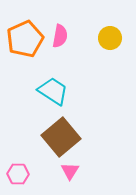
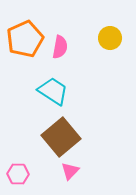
pink semicircle: moved 11 px down
pink triangle: rotated 12 degrees clockwise
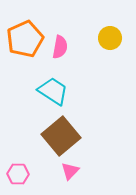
brown square: moved 1 px up
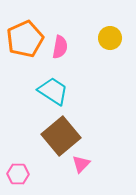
pink triangle: moved 11 px right, 7 px up
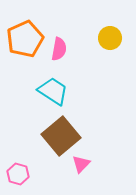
pink semicircle: moved 1 px left, 2 px down
pink hexagon: rotated 15 degrees clockwise
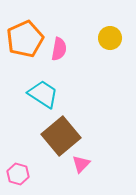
cyan trapezoid: moved 10 px left, 3 px down
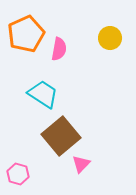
orange pentagon: moved 1 px right, 5 px up
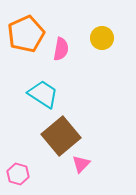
yellow circle: moved 8 px left
pink semicircle: moved 2 px right
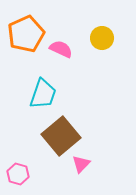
pink semicircle: rotated 75 degrees counterclockwise
cyan trapezoid: rotated 76 degrees clockwise
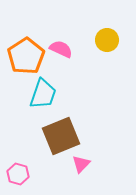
orange pentagon: moved 22 px down; rotated 9 degrees counterclockwise
yellow circle: moved 5 px right, 2 px down
brown square: rotated 18 degrees clockwise
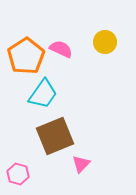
yellow circle: moved 2 px left, 2 px down
cyan trapezoid: rotated 16 degrees clockwise
brown square: moved 6 px left
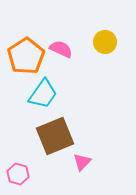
pink triangle: moved 1 px right, 2 px up
